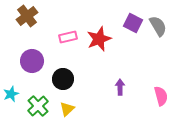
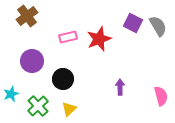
yellow triangle: moved 2 px right
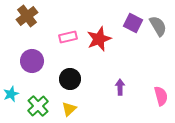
black circle: moved 7 px right
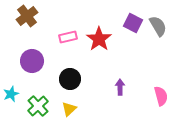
red star: rotated 15 degrees counterclockwise
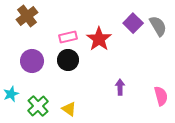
purple square: rotated 18 degrees clockwise
black circle: moved 2 px left, 19 px up
yellow triangle: rotated 42 degrees counterclockwise
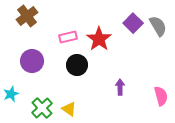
black circle: moved 9 px right, 5 px down
green cross: moved 4 px right, 2 px down
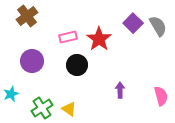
purple arrow: moved 3 px down
green cross: rotated 10 degrees clockwise
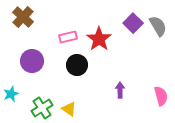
brown cross: moved 4 px left, 1 px down; rotated 10 degrees counterclockwise
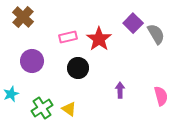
gray semicircle: moved 2 px left, 8 px down
black circle: moved 1 px right, 3 px down
